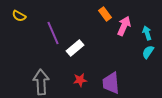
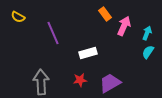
yellow semicircle: moved 1 px left, 1 px down
cyan arrow: rotated 40 degrees clockwise
white rectangle: moved 13 px right, 5 px down; rotated 24 degrees clockwise
purple trapezoid: moved 1 px left; rotated 65 degrees clockwise
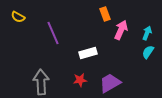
orange rectangle: rotated 16 degrees clockwise
pink arrow: moved 3 px left, 4 px down
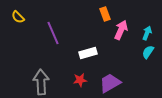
yellow semicircle: rotated 16 degrees clockwise
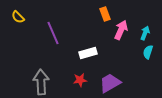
cyan arrow: moved 2 px left
cyan semicircle: rotated 16 degrees counterclockwise
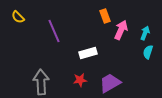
orange rectangle: moved 2 px down
purple line: moved 1 px right, 2 px up
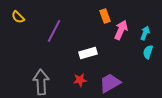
purple line: rotated 50 degrees clockwise
